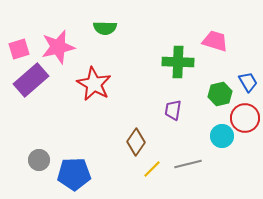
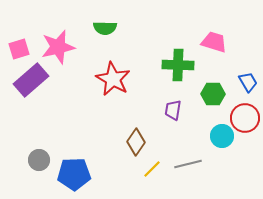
pink trapezoid: moved 1 px left, 1 px down
green cross: moved 3 px down
red star: moved 19 px right, 5 px up
green hexagon: moved 7 px left; rotated 15 degrees clockwise
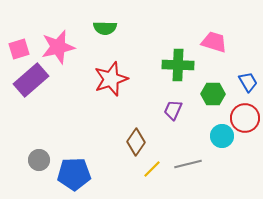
red star: moved 2 px left; rotated 24 degrees clockwise
purple trapezoid: rotated 15 degrees clockwise
